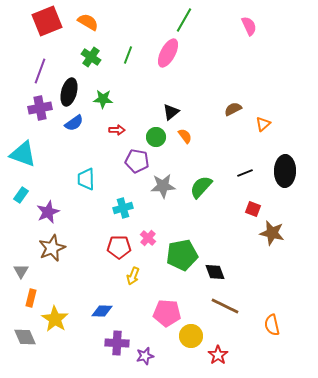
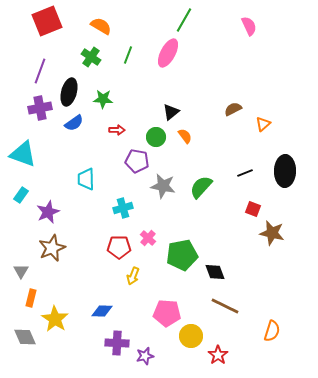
orange semicircle at (88, 22): moved 13 px right, 4 px down
gray star at (163, 186): rotated 15 degrees clockwise
orange semicircle at (272, 325): moved 6 px down; rotated 150 degrees counterclockwise
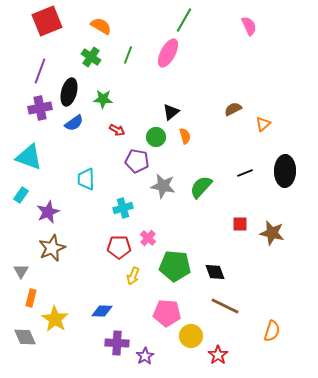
red arrow at (117, 130): rotated 28 degrees clockwise
orange semicircle at (185, 136): rotated 21 degrees clockwise
cyan triangle at (23, 154): moved 6 px right, 3 px down
red square at (253, 209): moved 13 px left, 15 px down; rotated 21 degrees counterclockwise
green pentagon at (182, 255): moved 7 px left, 11 px down; rotated 16 degrees clockwise
purple star at (145, 356): rotated 18 degrees counterclockwise
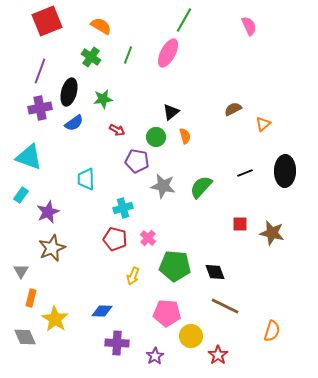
green star at (103, 99): rotated 12 degrees counterclockwise
red pentagon at (119, 247): moved 4 px left, 8 px up; rotated 15 degrees clockwise
purple star at (145, 356): moved 10 px right
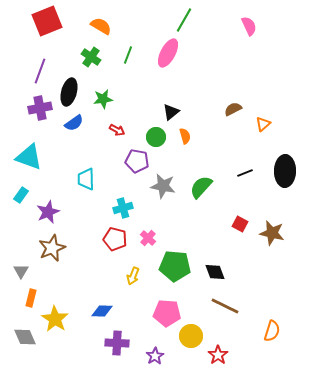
red square at (240, 224): rotated 28 degrees clockwise
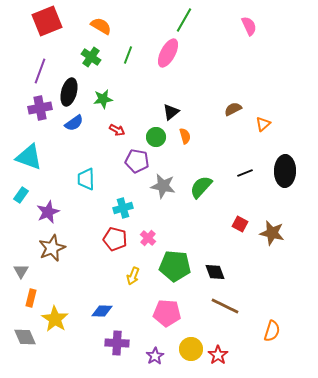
yellow circle at (191, 336): moved 13 px down
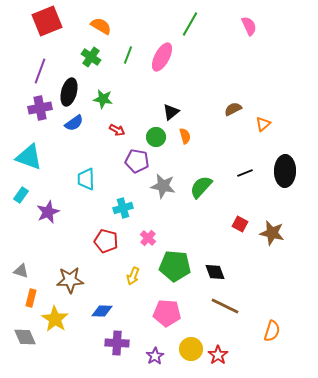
green line at (184, 20): moved 6 px right, 4 px down
pink ellipse at (168, 53): moved 6 px left, 4 px down
green star at (103, 99): rotated 18 degrees clockwise
red pentagon at (115, 239): moved 9 px left, 2 px down
brown star at (52, 248): moved 18 px right, 32 px down; rotated 20 degrees clockwise
gray triangle at (21, 271): rotated 42 degrees counterclockwise
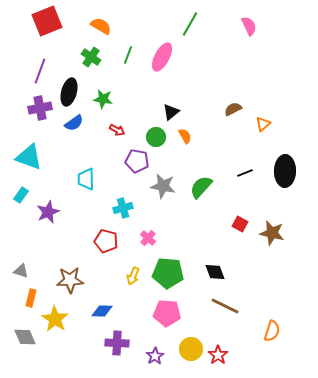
orange semicircle at (185, 136): rotated 14 degrees counterclockwise
green pentagon at (175, 266): moved 7 px left, 7 px down
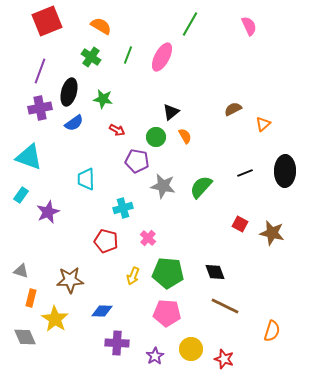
red star at (218, 355): moved 6 px right, 4 px down; rotated 18 degrees counterclockwise
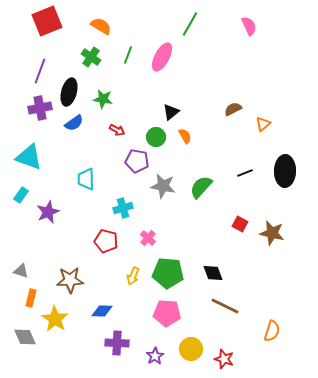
black diamond at (215, 272): moved 2 px left, 1 px down
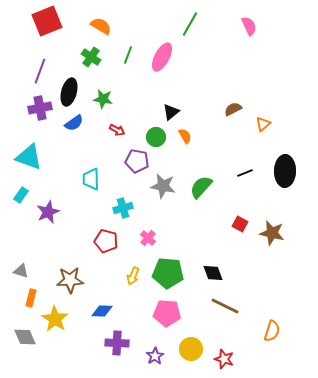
cyan trapezoid at (86, 179): moved 5 px right
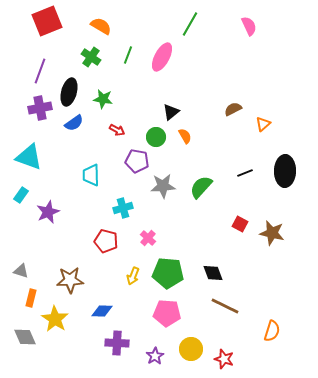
cyan trapezoid at (91, 179): moved 4 px up
gray star at (163, 186): rotated 15 degrees counterclockwise
